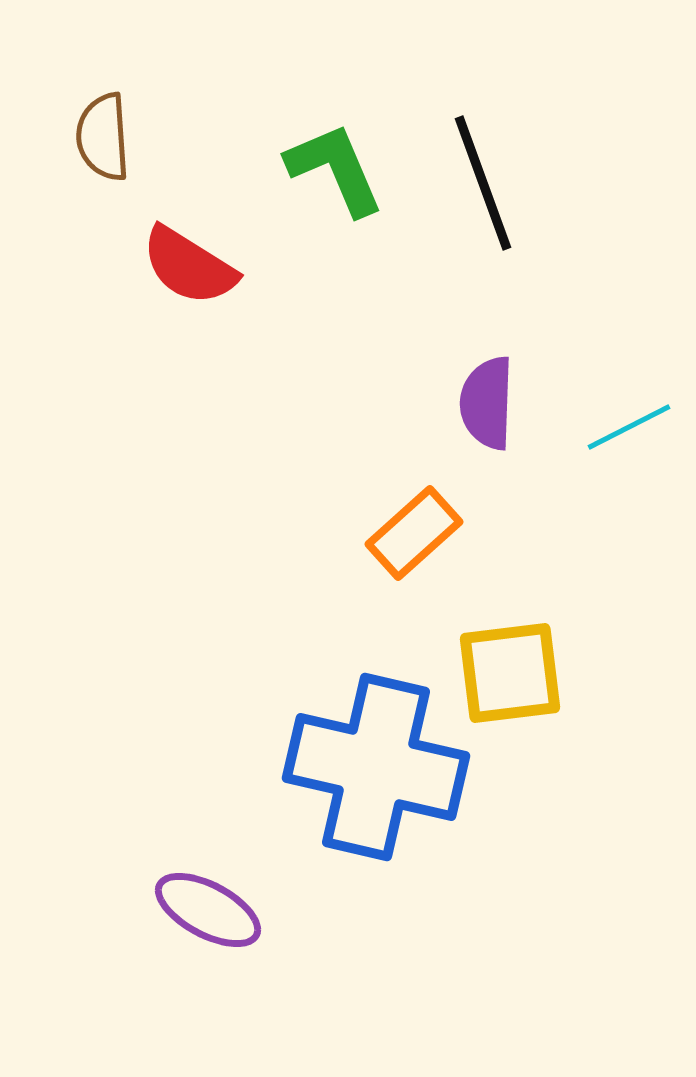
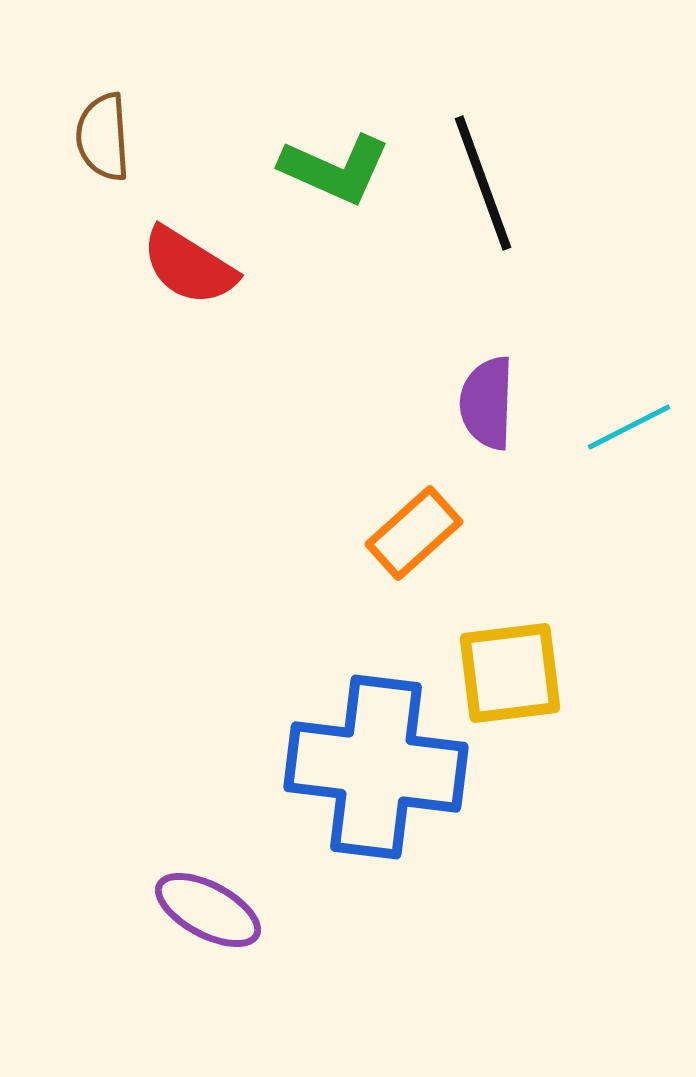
green L-shape: rotated 137 degrees clockwise
blue cross: rotated 6 degrees counterclockwise
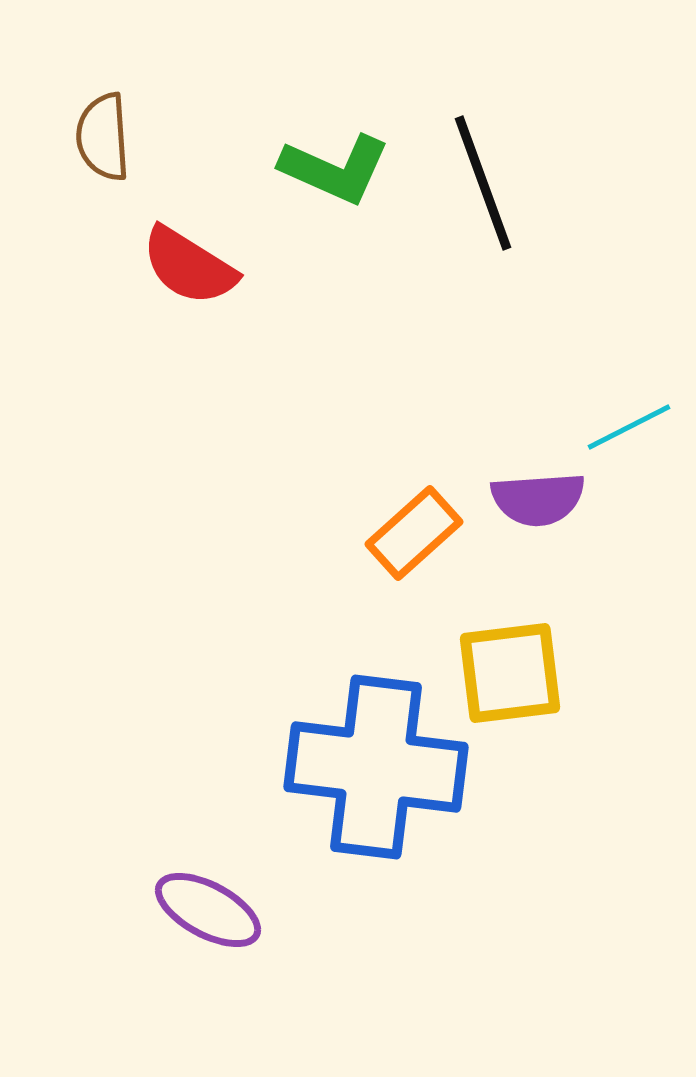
purple semicircle: moved 51 px right, 96 px down; rotated 96 degrees counterclockwise
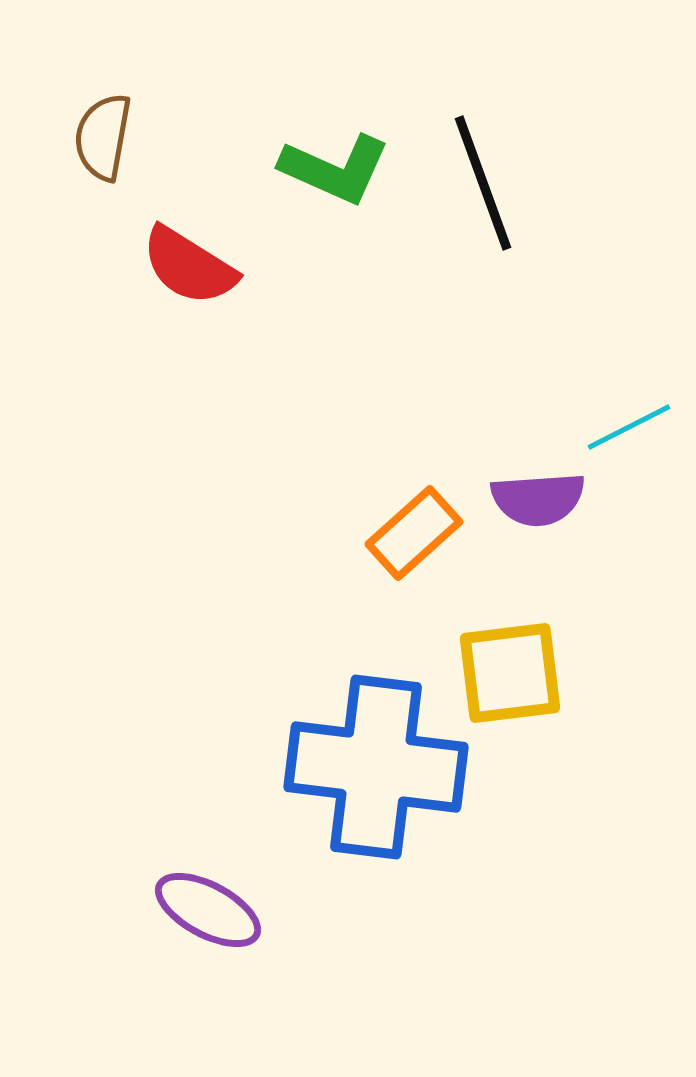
brown semicircle: rotated 14 degrees clockwise
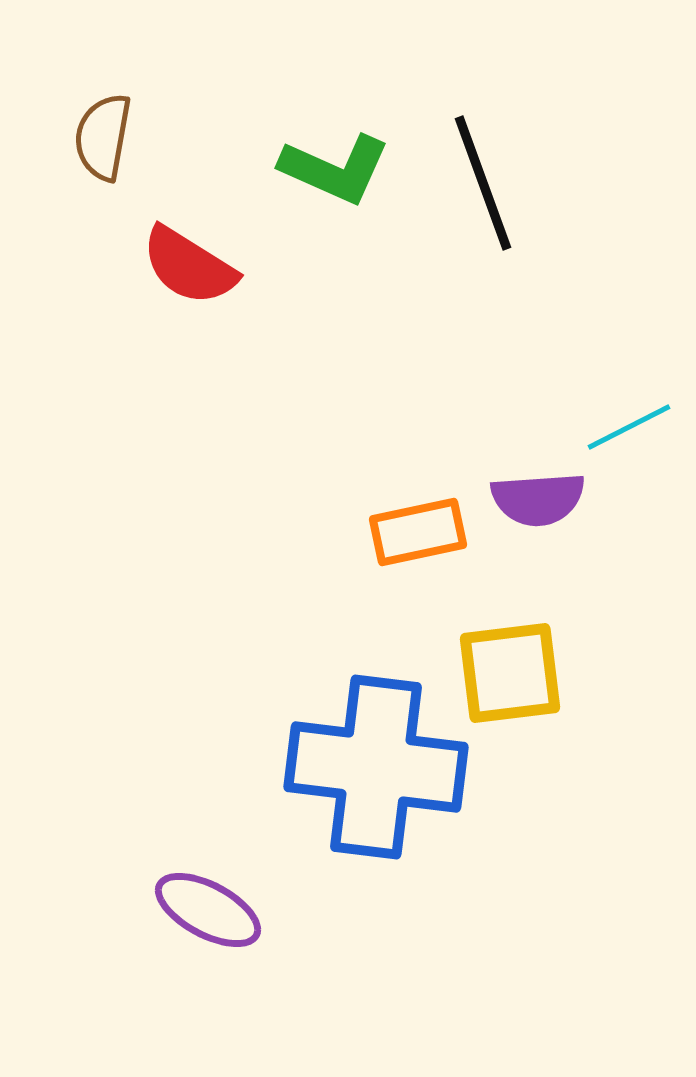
orange rectangle: moved 4 px right, 1 px up; rotated 30 degrees clockwise
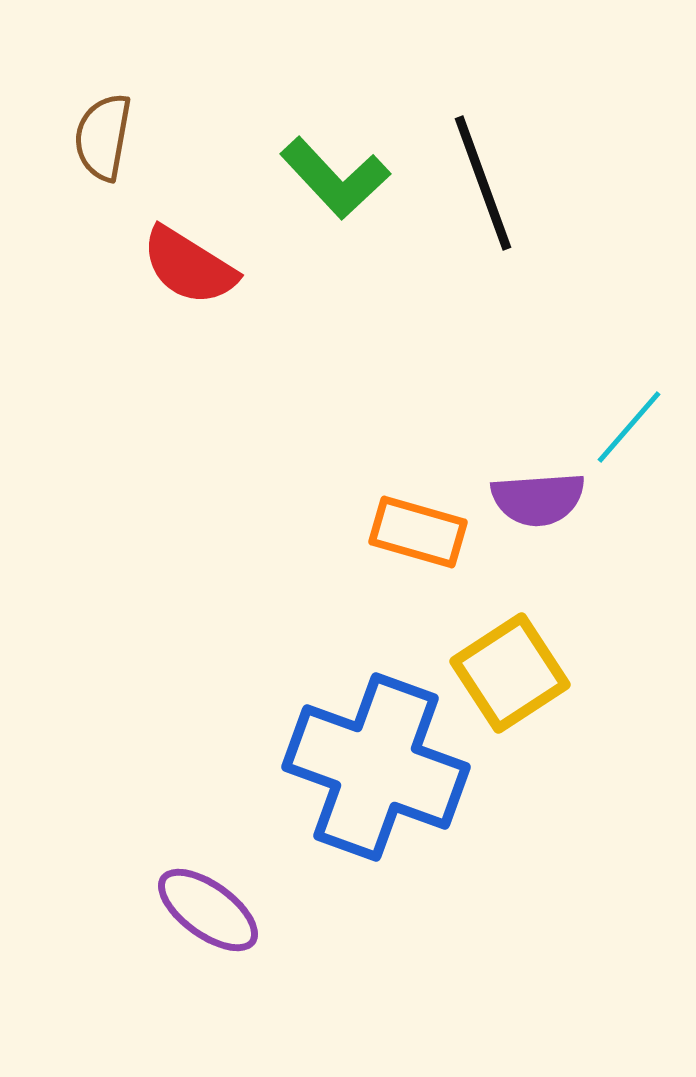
green L-shape: moved 9 px down; rotated 23 degrees clockwise
cyan line: rotated 22 degrees counterclockwise
orange rectangle: rotated 28 degrees clockwise
yellow square: rotated 26 degrees counterclockwise
blue cross: rotated 13 degrees clockwise
purple ellipse: rotated 8 degrees clockwise
